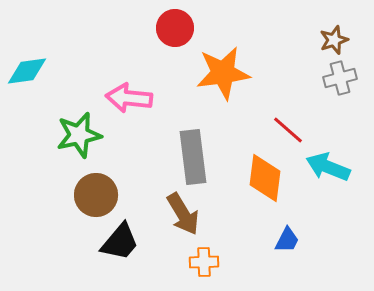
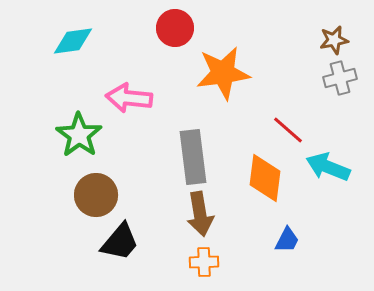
brown star: rotated 8 degrees clockwise
cyan diamond: moved 46 px right, 30 px up
green star: rotated 24 degrees counterclockwise
brown arrow: moved 17 px right; rotated 21 degrees clockwise
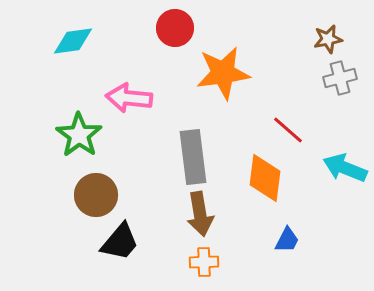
brown star: moved 6 px left, 1 px up
cyan arrow: moved 17 px right, 1 px down
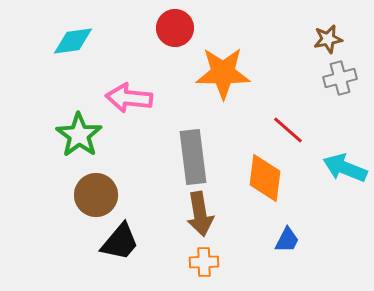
orange star: rotated 8 degrees clockwise
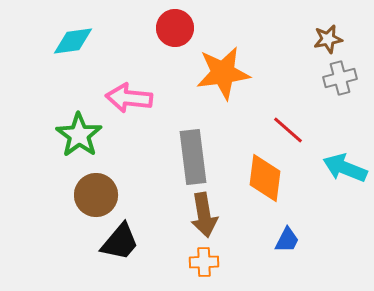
orange star: rotated 8 degrees counterclockwise
brown arrow: moved 4 px right, 1 px down
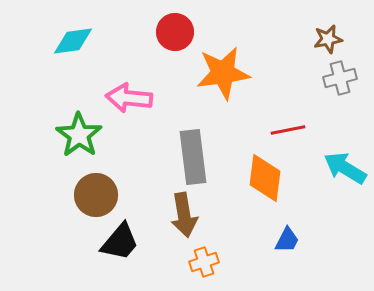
red circle: moved 4 px down
red line: rotated 52 degrees counterclockwise
cyan arrow: rotated 9 degrees clockwise
brown arrow: moved 20 px left
orange cross: rotated 16 degrees counterclockwise
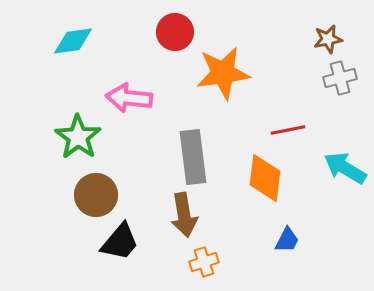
green star: moved 1 px left, 2 px down
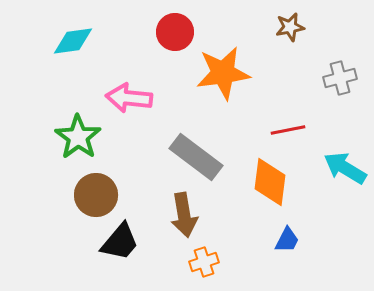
brown star: moved 38 px left, 12 px up
gray rectangle: moved 3 px right; rotated 46 degrees counterclockwise
orange diamond: moved 5 px right, 4 px down
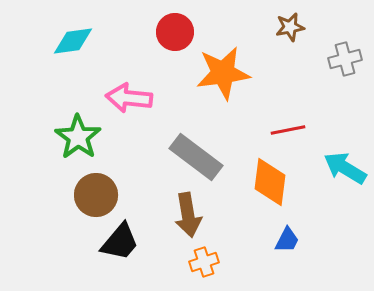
gray cross: moved 5 px right, 19 px up
brown arrow: moved 4 px right
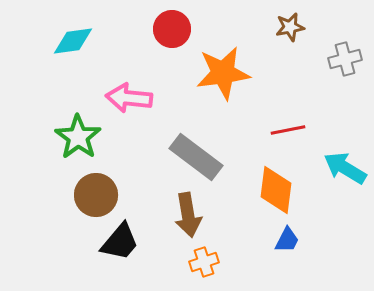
red circle: moved 3 px left, 3 px up
orange diamond: moved 6 px right, 8 px down
